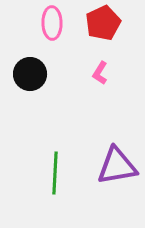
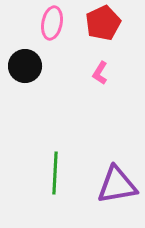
pink ellipse: rotated 12 degrees clockwise
black circle: moved 5 px left, 8 px up
purple triangle: moved 19 px down
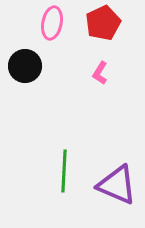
green line: moved 9 px right, 2 px up
purple triangle: rotated 33 degrees clockwise
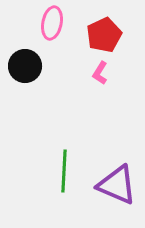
red pentagon: moved 1 px right, 12 px down
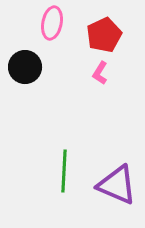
black circle: moved 1 px down
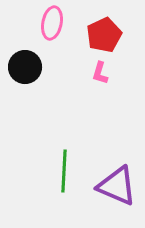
pink L-shape: rotated 15 degrees counterclockwise
purple triangle: moved 1 px down
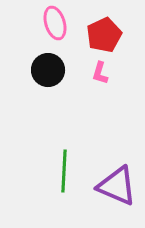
pink ellipse: moved 3 px right; rotated 28 degrees counterclockwise
black circle: moved 23 px right, 3 px down
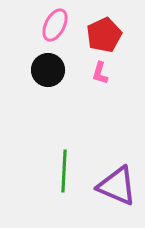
pink ellipse: moved 2 px down; rotated 44 degrees clockwise
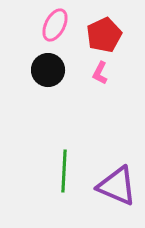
pink L-shape: rotated 10 degrees clockwise
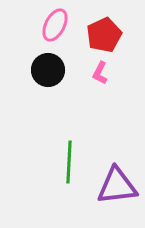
green line: moved 5 px right, 9 px up
purple triangle: rotated 30 degrees counterclockwise
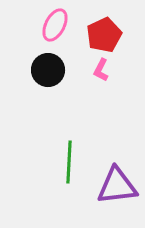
pink L-shape: moved 1 px right, 3 px up
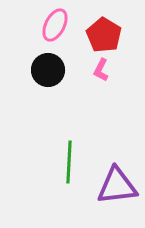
red pentagon: rotated 16 degrees counterclockwise
